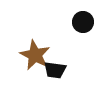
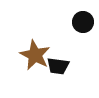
black trapezoid: moved 3 px right, 4 px up
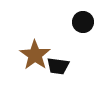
brown star: rotated 8 degrees clockwise
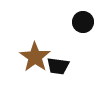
brown star: moved 2 px down
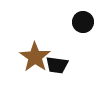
black trapezoid: moved 1 px left, 1 px up
